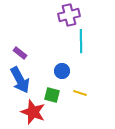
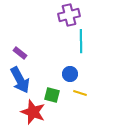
blue circle: moved 8 px right, 3 px down
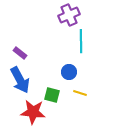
purple cross: rotated 10 degrees counterclockwise
blue circle: moved 1 px left, 2 px up
red star: rotated 15 degrees counterclockwise
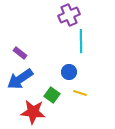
blue arrow: moved 1 px up; rotated 84 degrees clockwise
green square: rotated 21 degrees clockwise
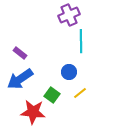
yellow line: rotated 56 degrees counterclockwise
